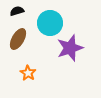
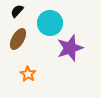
black semicircle: rotated 32 degrees counterclockwise
orange star: moved 1 px down
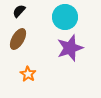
black semicircle: moved 2 px right
cyan circle: moved 15 px right, 6 px up
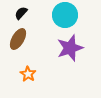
black semicircle: moved 2 px right, 2 px down
cyan circle: moved 2 px up
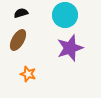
black semicircle: rotated 32 degrees clockwise
brown ellipse: moved 1 px down
orange star: rotated 14 degrees counterclockwise
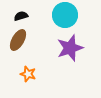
black semicircle: moved 3 px down
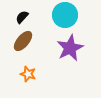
black semicircle: moved 1 px right, 1 px down; rotated 32 degrees counterclockwise
brown ellipse: moved 5 px right, 1 px down; rotated 10 degrees clockwise
purple star: rotated 8 degrees counterclockwise
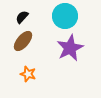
cyan circle: moved 1 px down
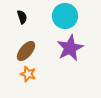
black semicircle: rotated 120 degrees clockwise
brown ellipse: moved 3 px right, 10 px down
